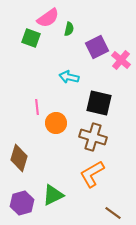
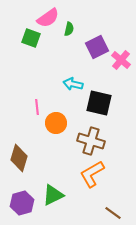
cyan arrow: moved 4 px right, 7 px down
brown cross: moved 2 px left, 4 px down
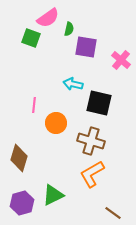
purple square: moved 11 px left; rotated 35 degrees clockwise
pink line: moved 3 px left, 2 px up; rotated 14 degrees clockwise
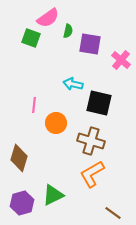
green semicircle: moved 1 px left, 2 px down
purple square: moved 4 px right, 3 px up
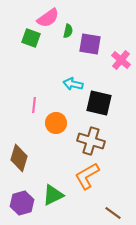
orange L-shape: moved 5 px left, 2 px down
